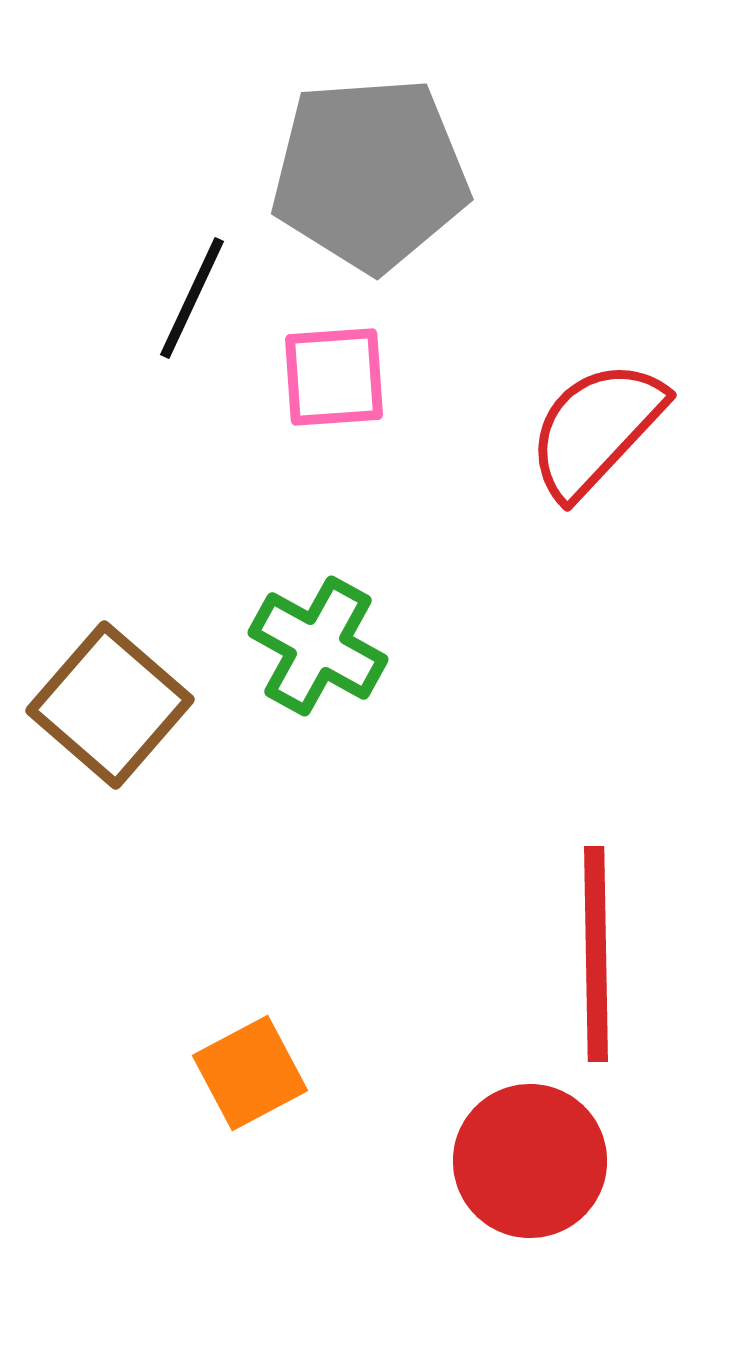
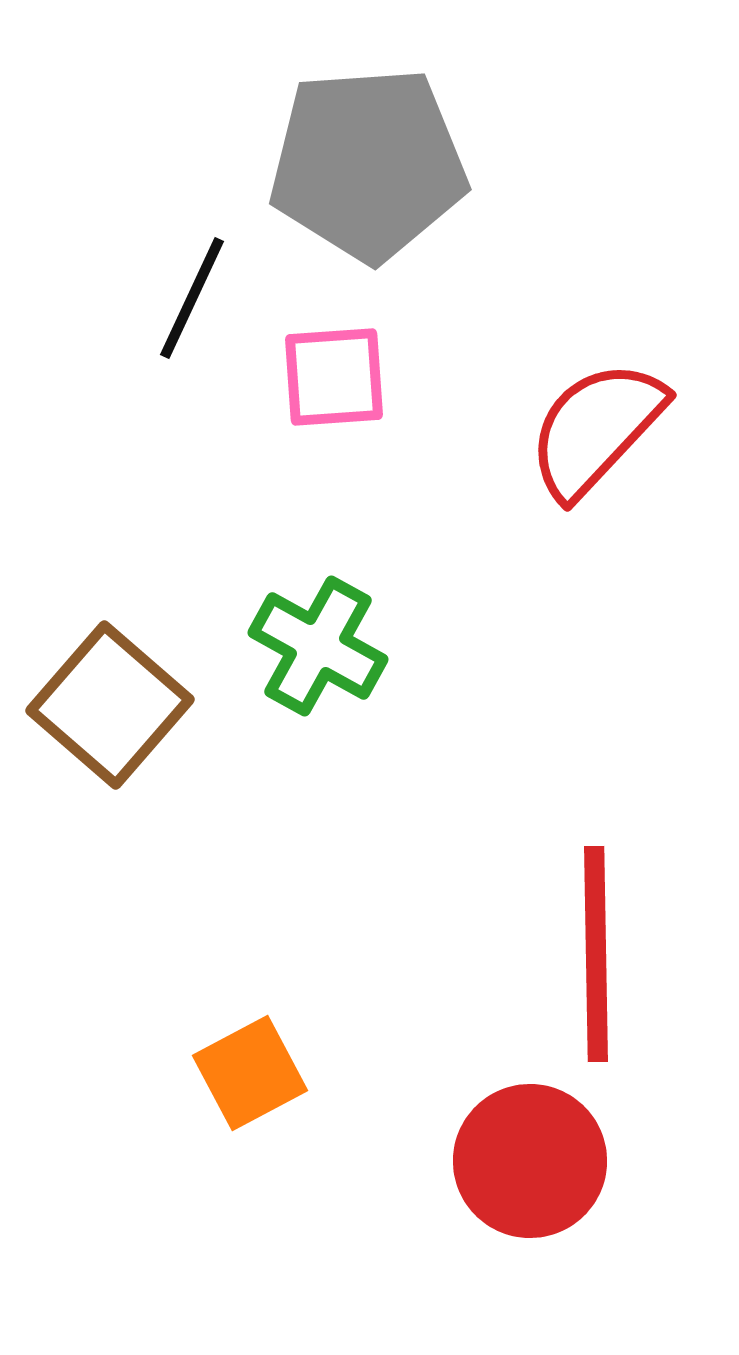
gray pentagon: moved 2 px left, 10 px up
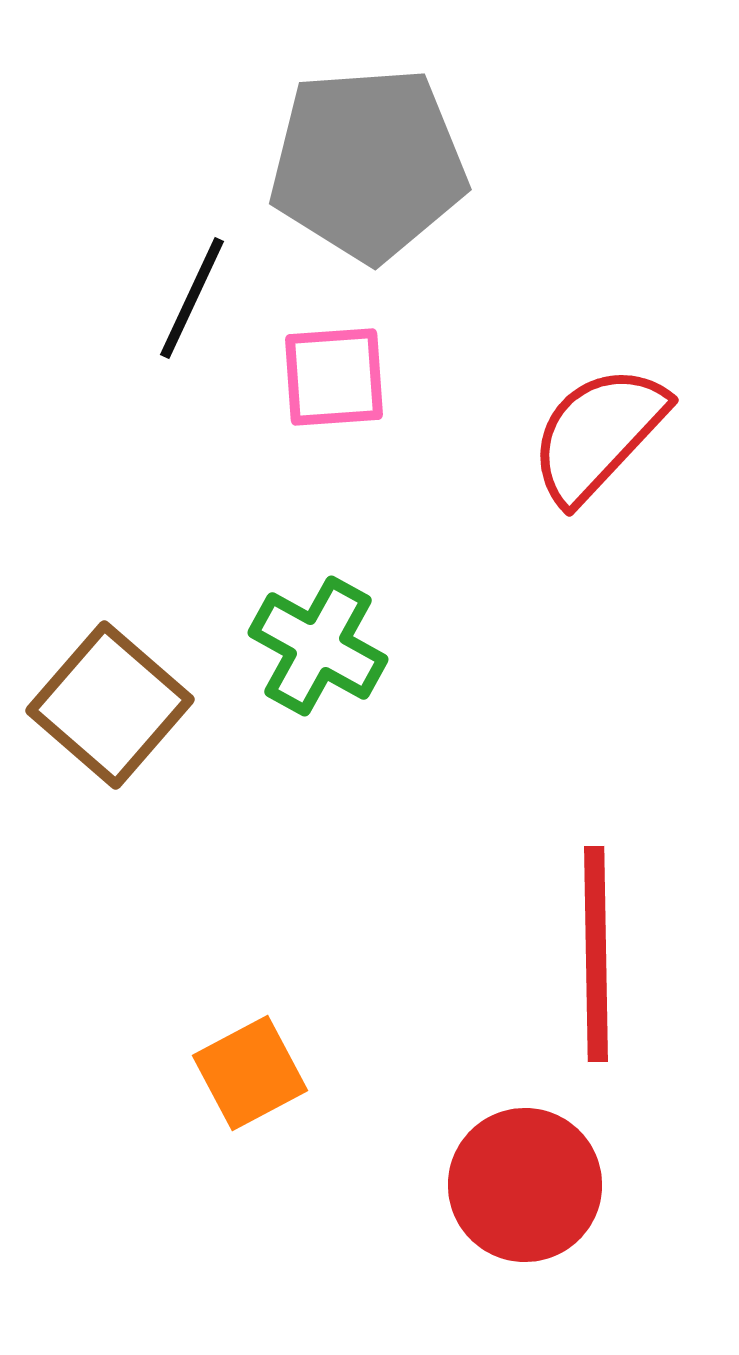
red semicircle: moved 2 px right, 5 px down
red circle: moved 5 px left, 24 px down
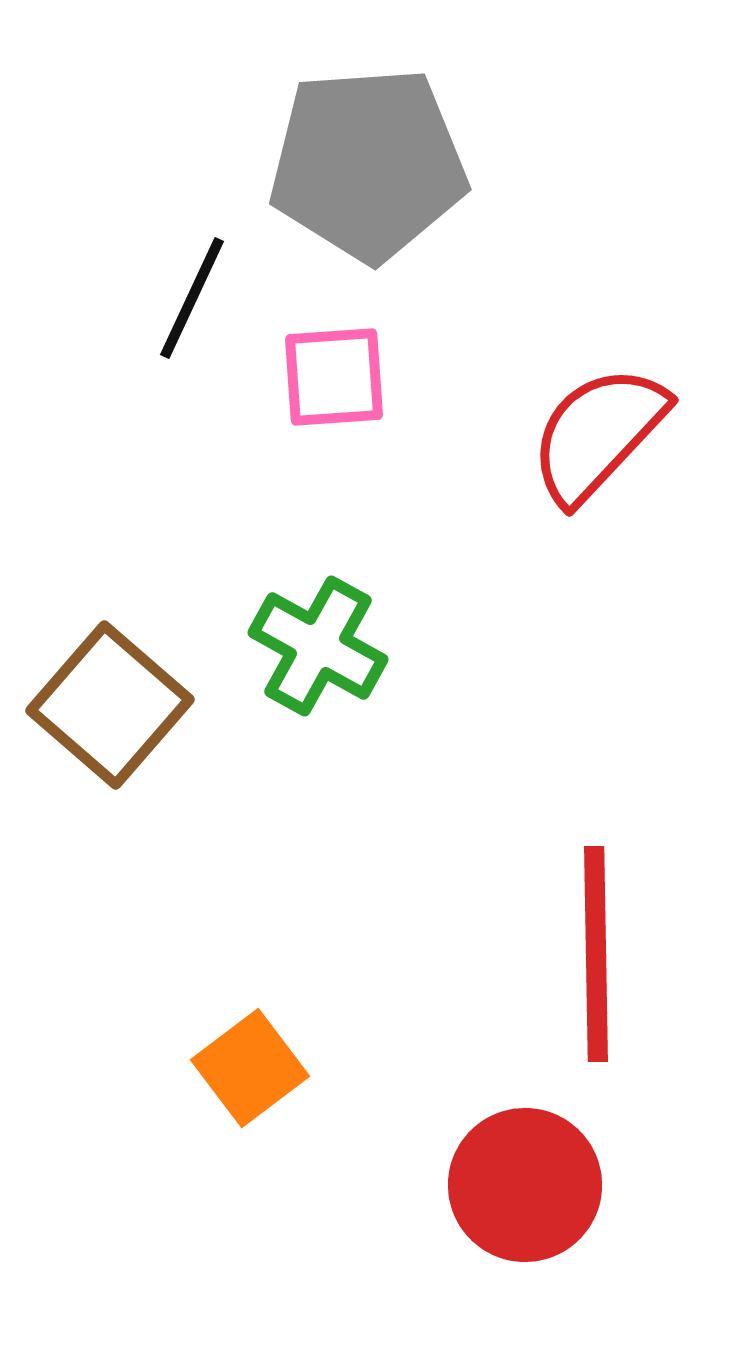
orange square: moved 5 px up; rotated 9 degrees counterclockwise
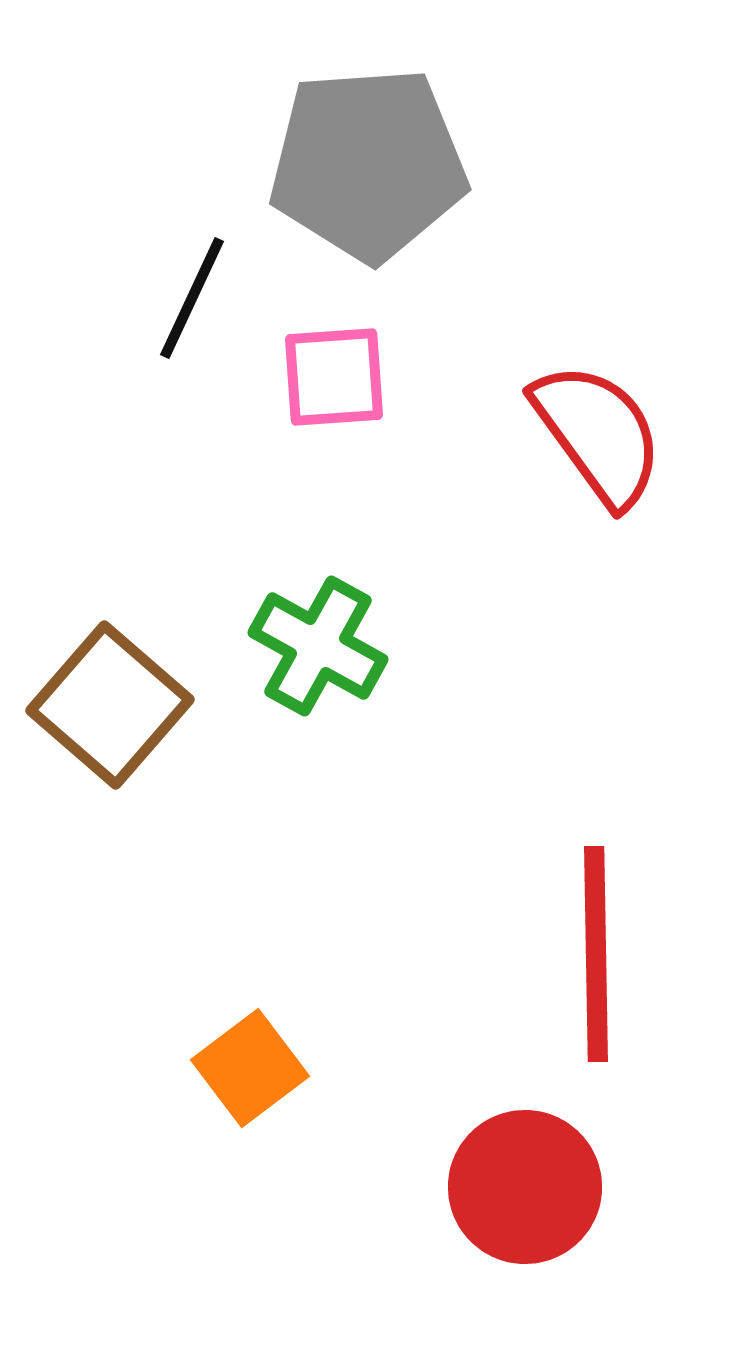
red semicircle: rotated 101 degrees clockwise
red circle: moved 2 px down
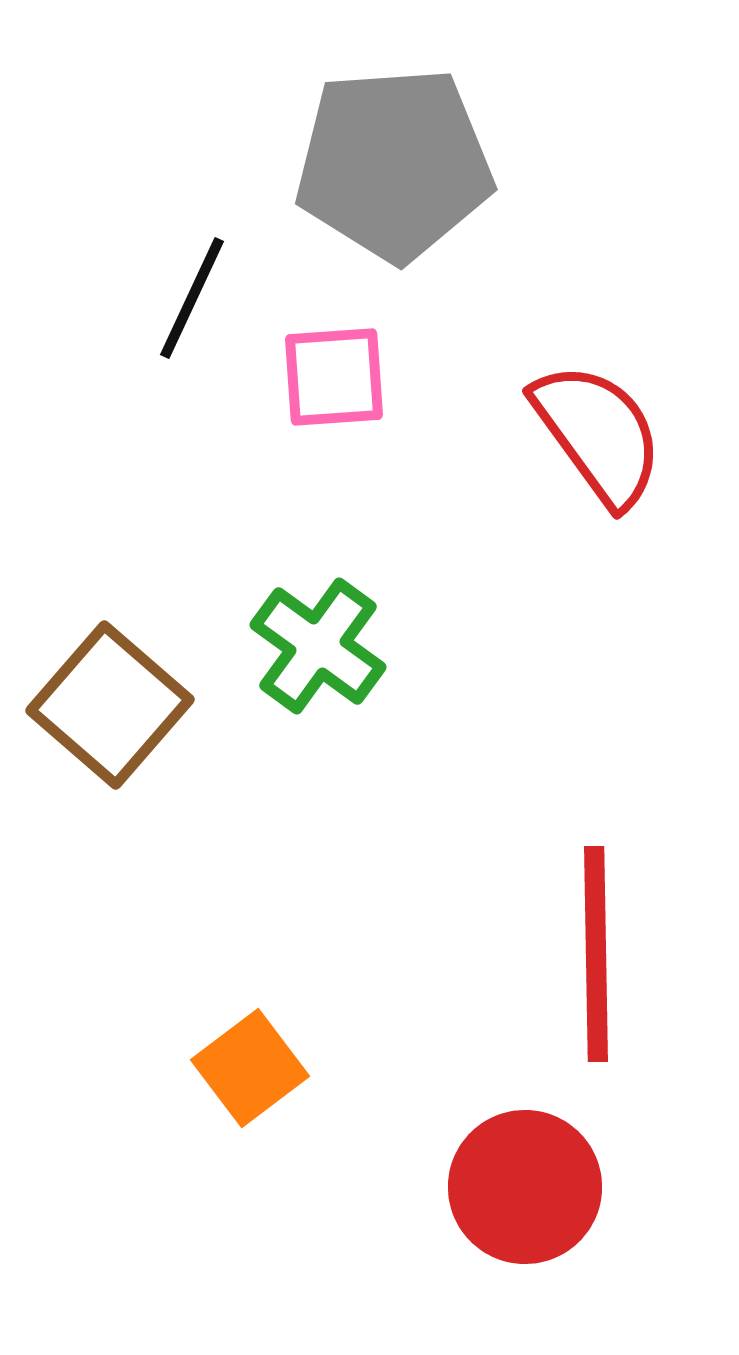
gray pentagon: moved 26 px right
green cross: rotated 7 degrees clockwise
